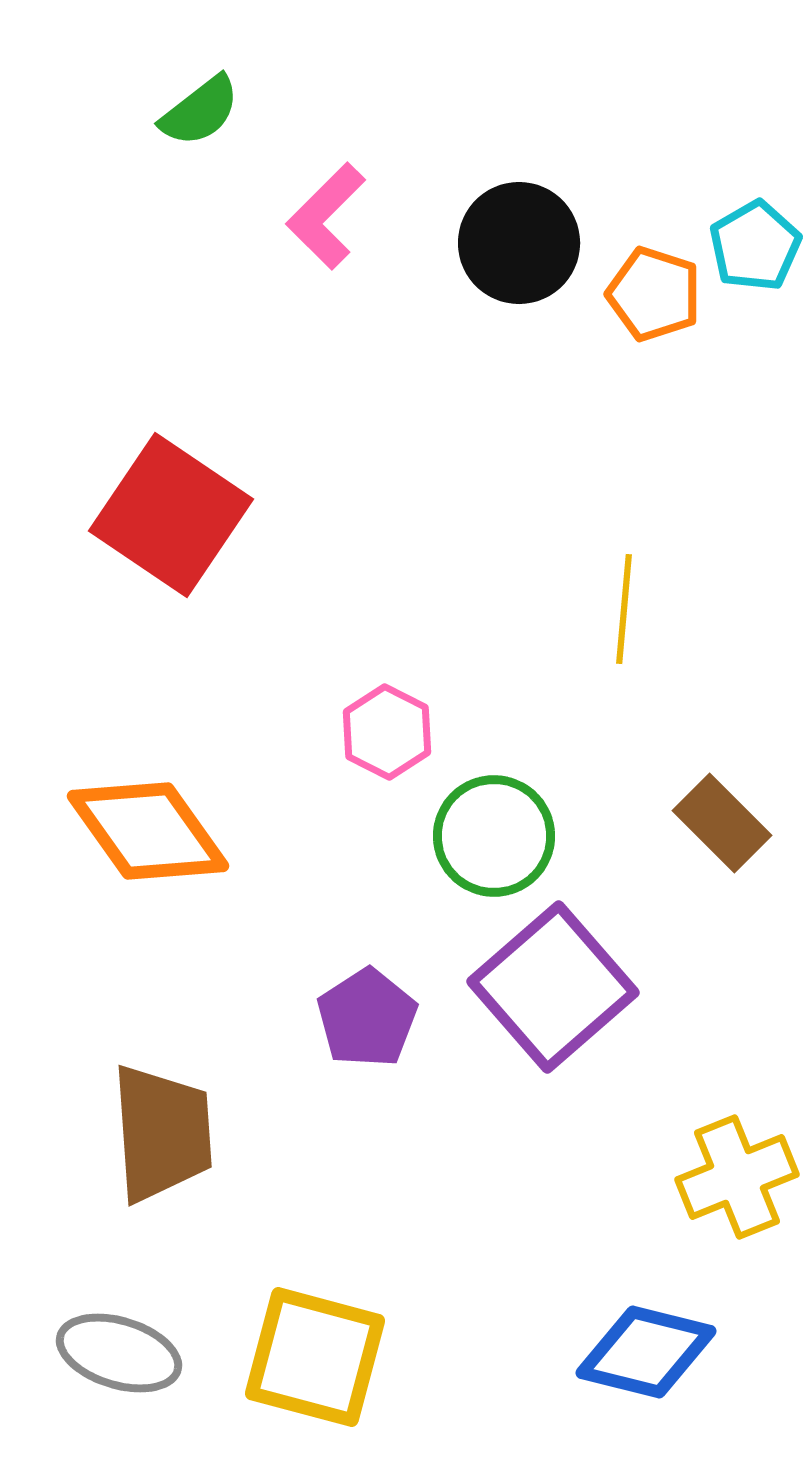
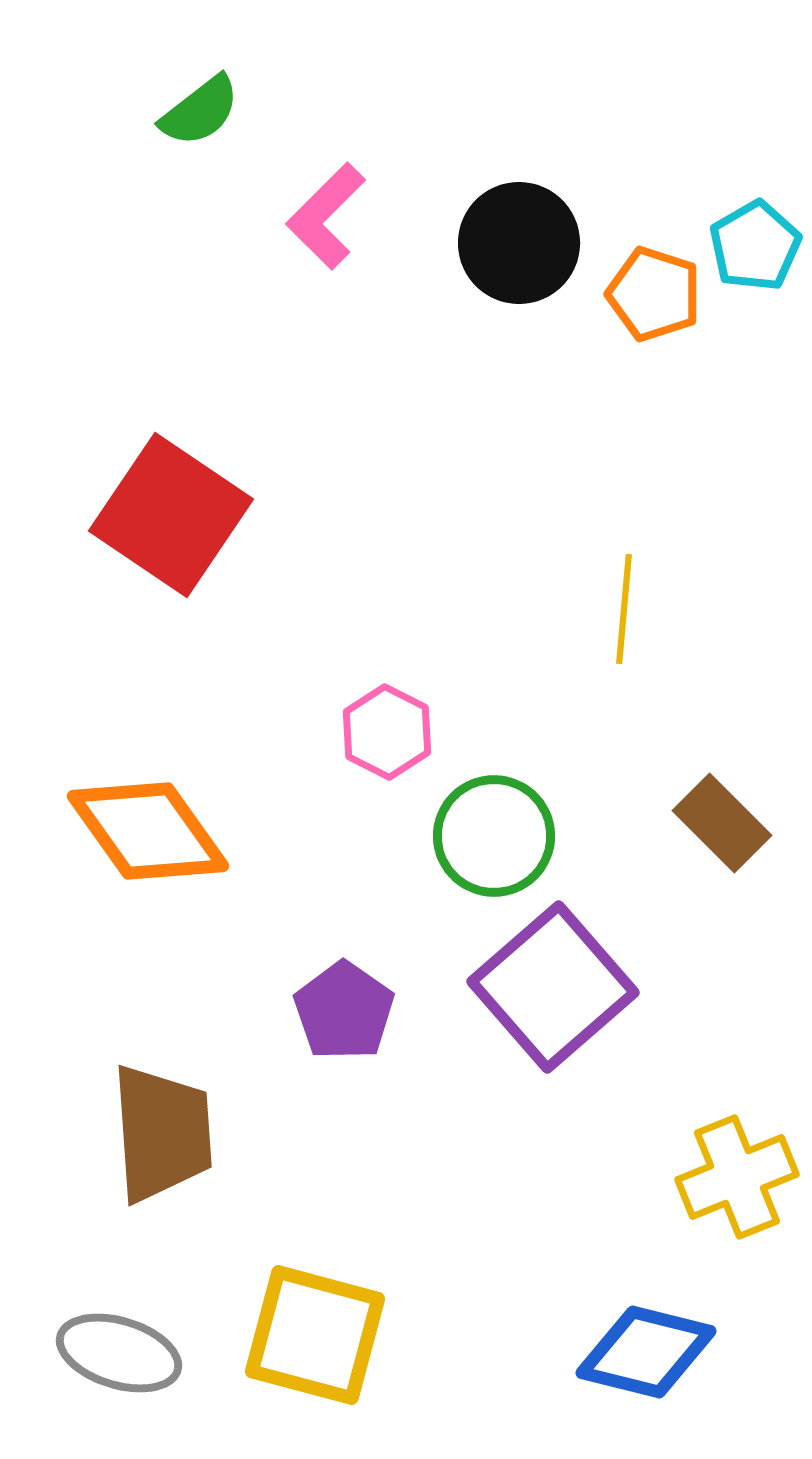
purple pentagon: moved 23 px left, 7 px up; rotated 4 degrees counterclockwise
yellow square: moved 22 px up
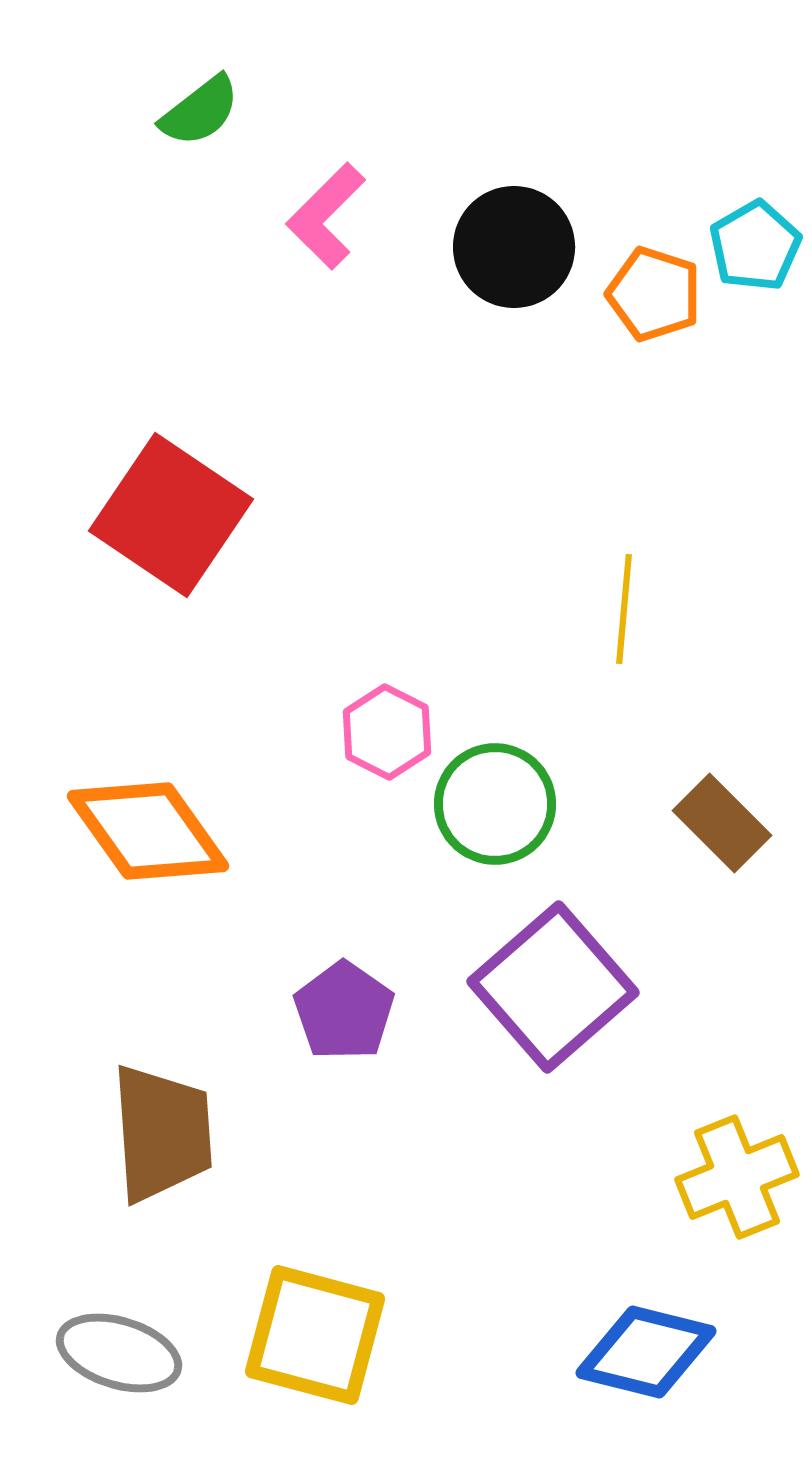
black circle: moved 5 px left, 4 px down
green circle: moved 1 px right, 32 px up
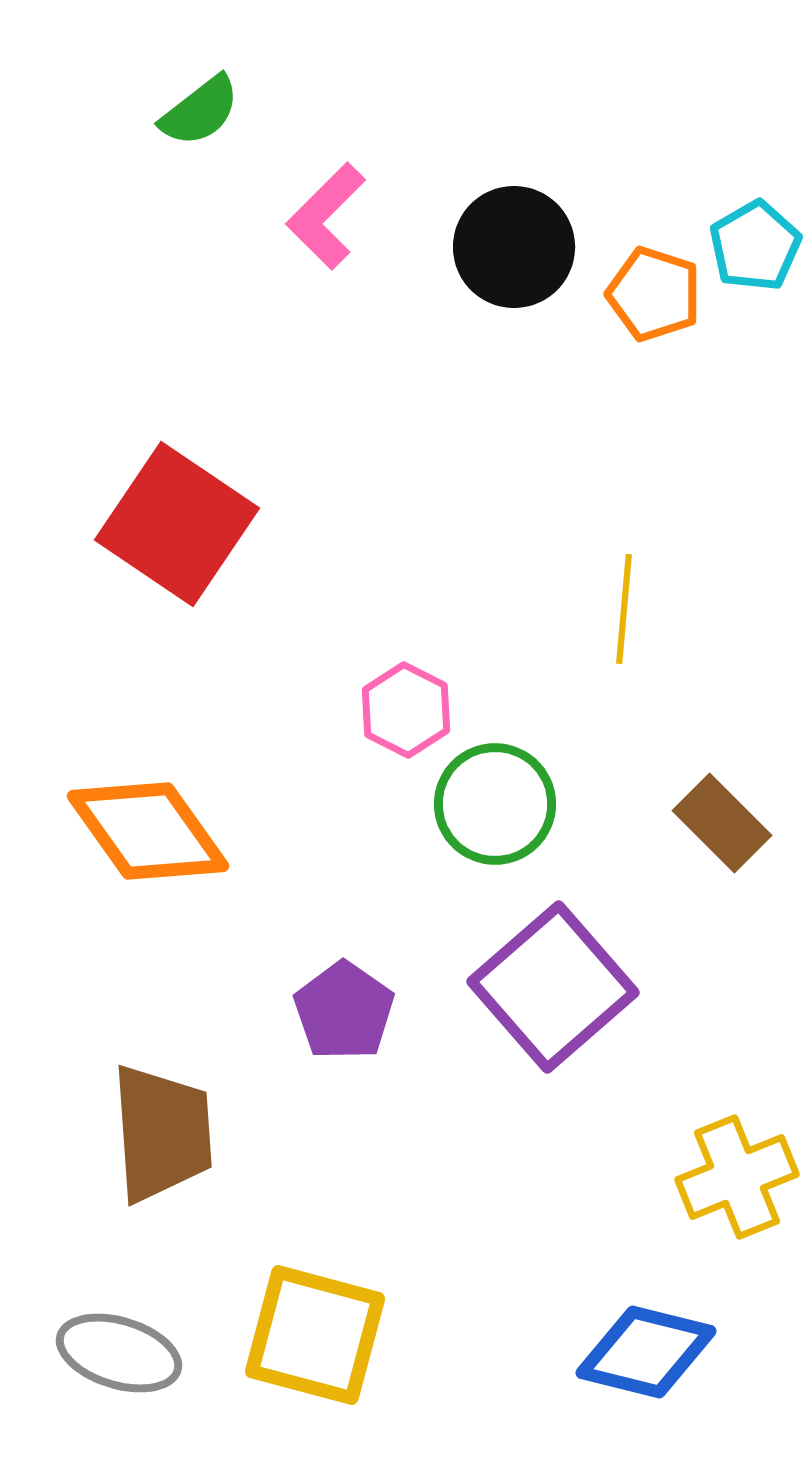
red square: moved 6 px right, 9 px down
pink hexagon: moved 19 px right, 22 px up
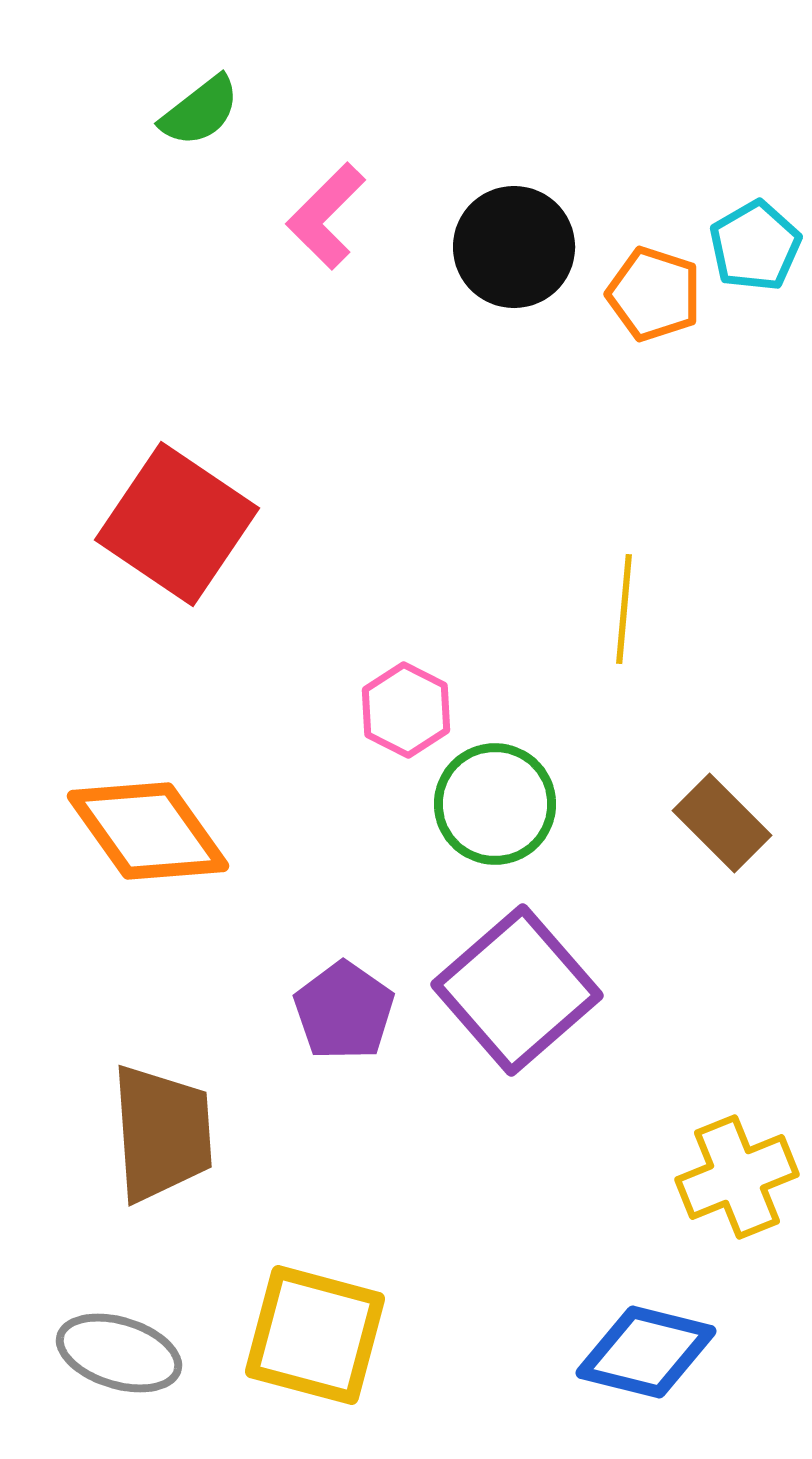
purple square: moved 36 px left, 3 px down
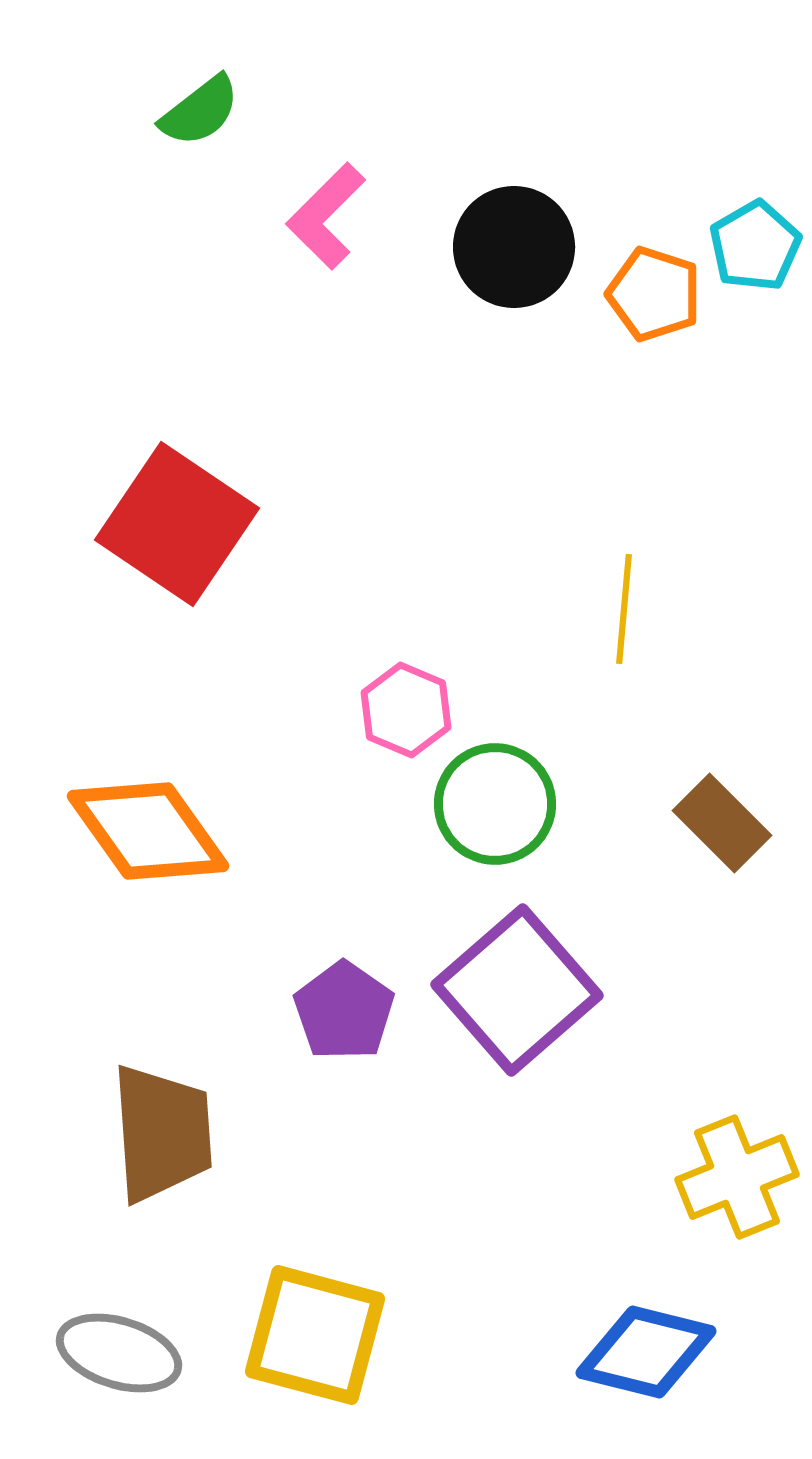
pink hexagon: rotated 4 degrees counterclockwise
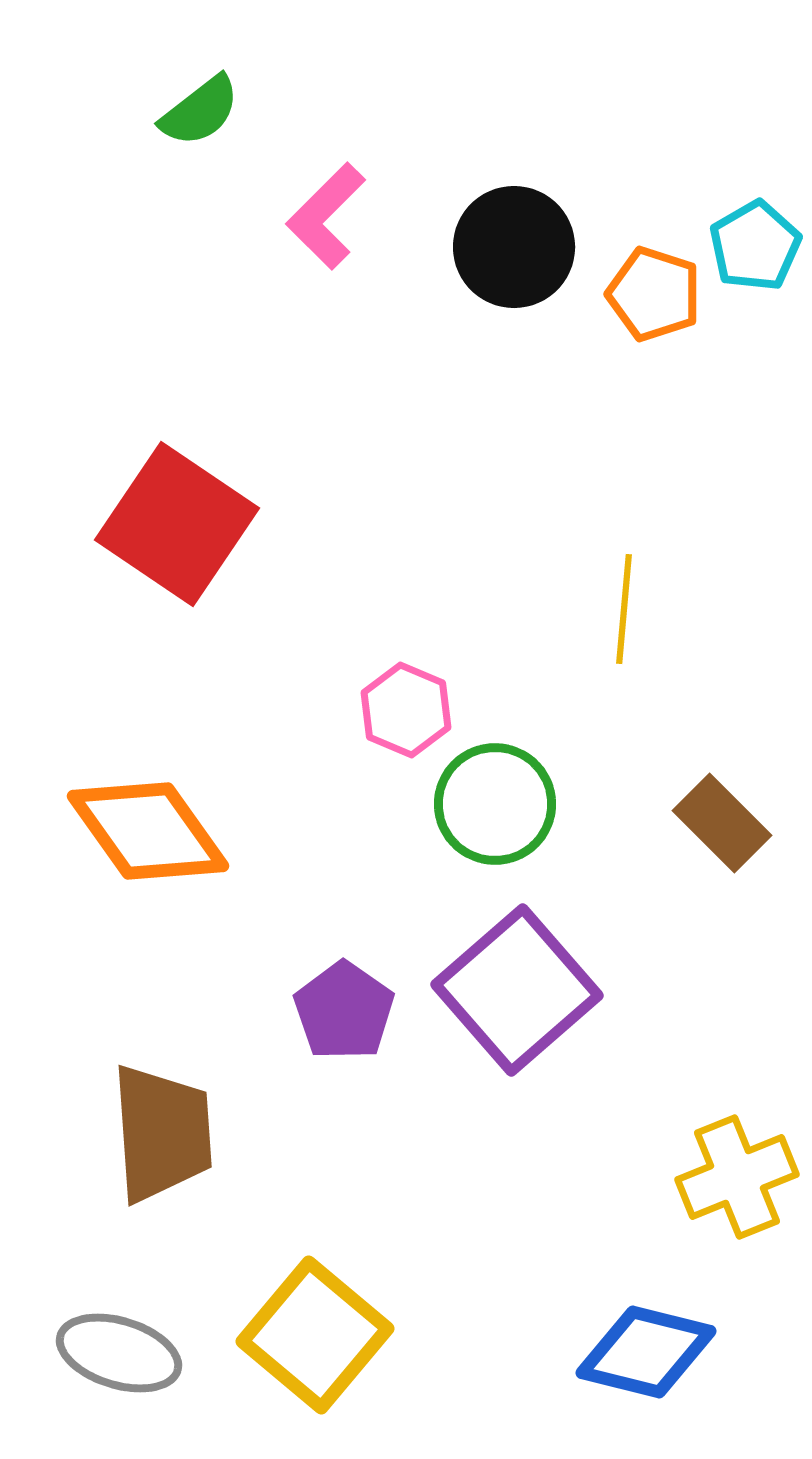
yellow square: rotated 25 degrees clockwise
